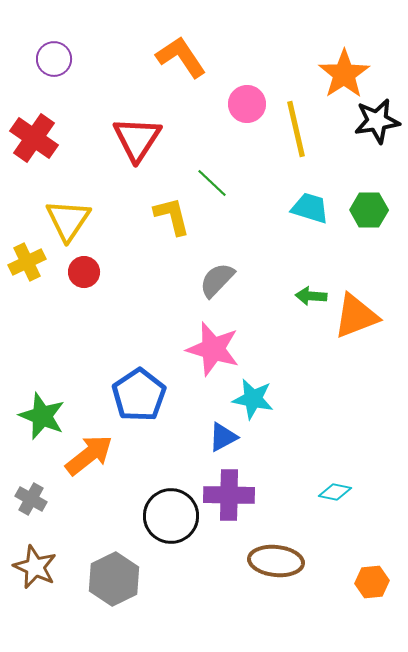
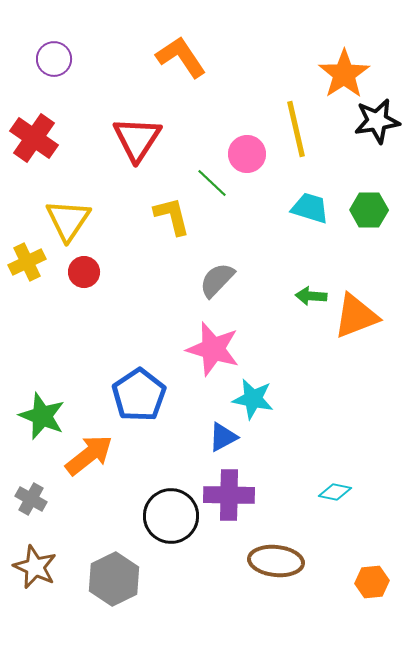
pink circle: moved 50 px down
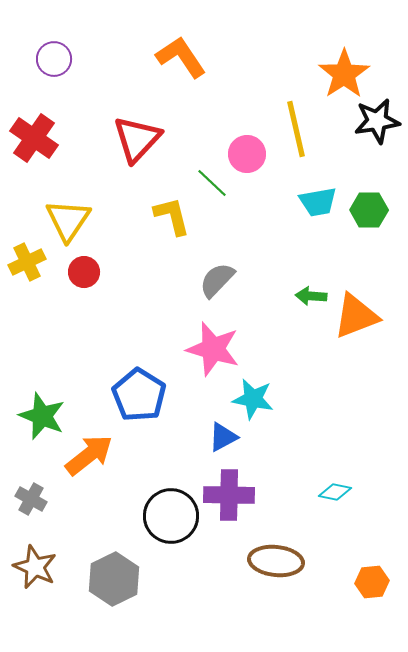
red triangle: rotated 10 degrees clockwise
cyan trapezoid: moved 8 px right, 6 px up; rotated 153 degrees clockwise
blue pentagon: rotated 6 degrees counterclockwise
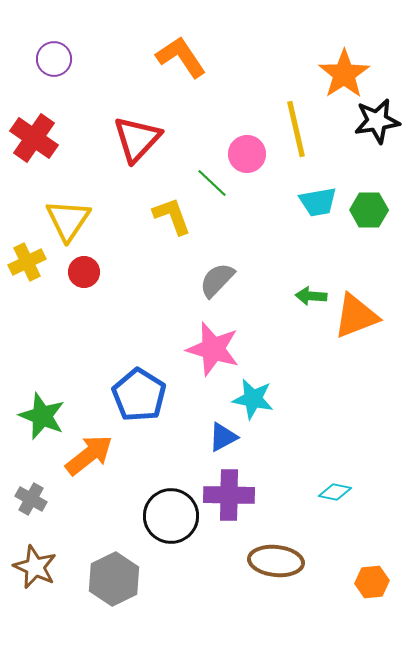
yellow L-shape: rotated 6 degrees counterclockwise
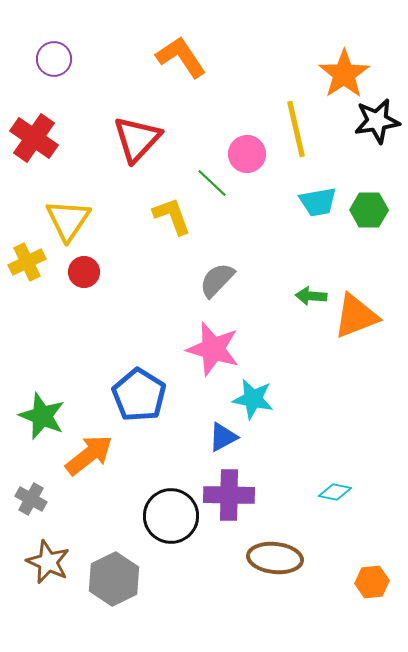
brown ellipse: moved 1 px left, 3 px up
brown star: moved 13 px right, 5 px up
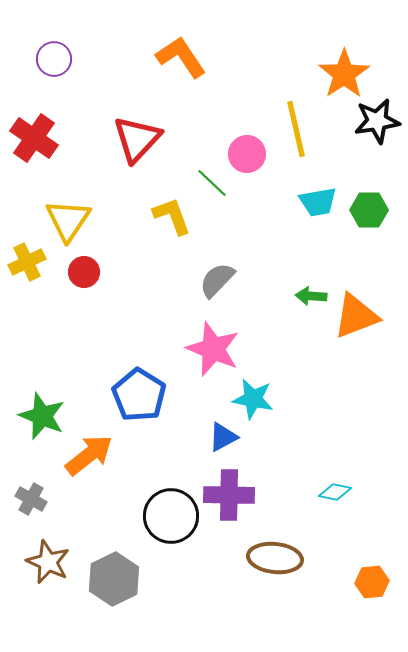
pink star: rotated 6 degrees clockwise
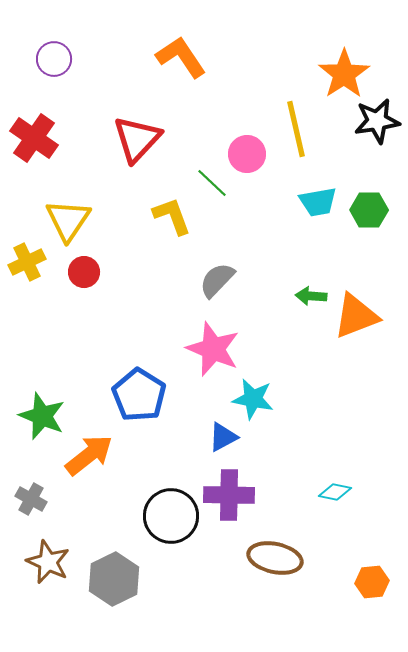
brown ellipse: rotated 6 degrees clockwise
